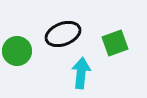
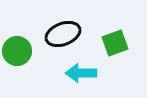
cyan arrow: rotated 96 degrees counterclockwise
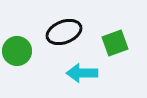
black ellipse: moved 1 px right, 2 px up
cyan arrow: moved 1 px right
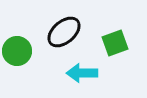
black ellipse: rotated 20 degrees counterclockwise
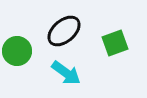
black ellipse: moved 1 px up
cyan arrow: moved 16 px left; rotated 144 degrees counterclockwise
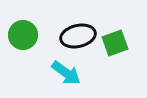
black ellipse: moved 14 px right, 5 px down; rotated 28 degrees clockwise
green circle: moved 6 px right, 16 px up
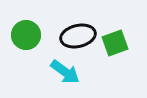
green circle: moved 3 px right
cyan arrow: moved 1 px left, 1 px up
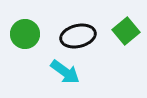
green circle: moved 1 px left, 1 px up
green square: moved 11 px right, 12 px up; rotated 20 degrees counterclockwise
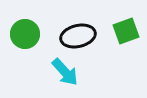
green square: rotated 20 degrees clockwise
cyan arrow: rotated 12 degrees clockwise
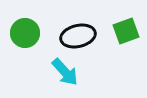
green circle: moved 1 px up
